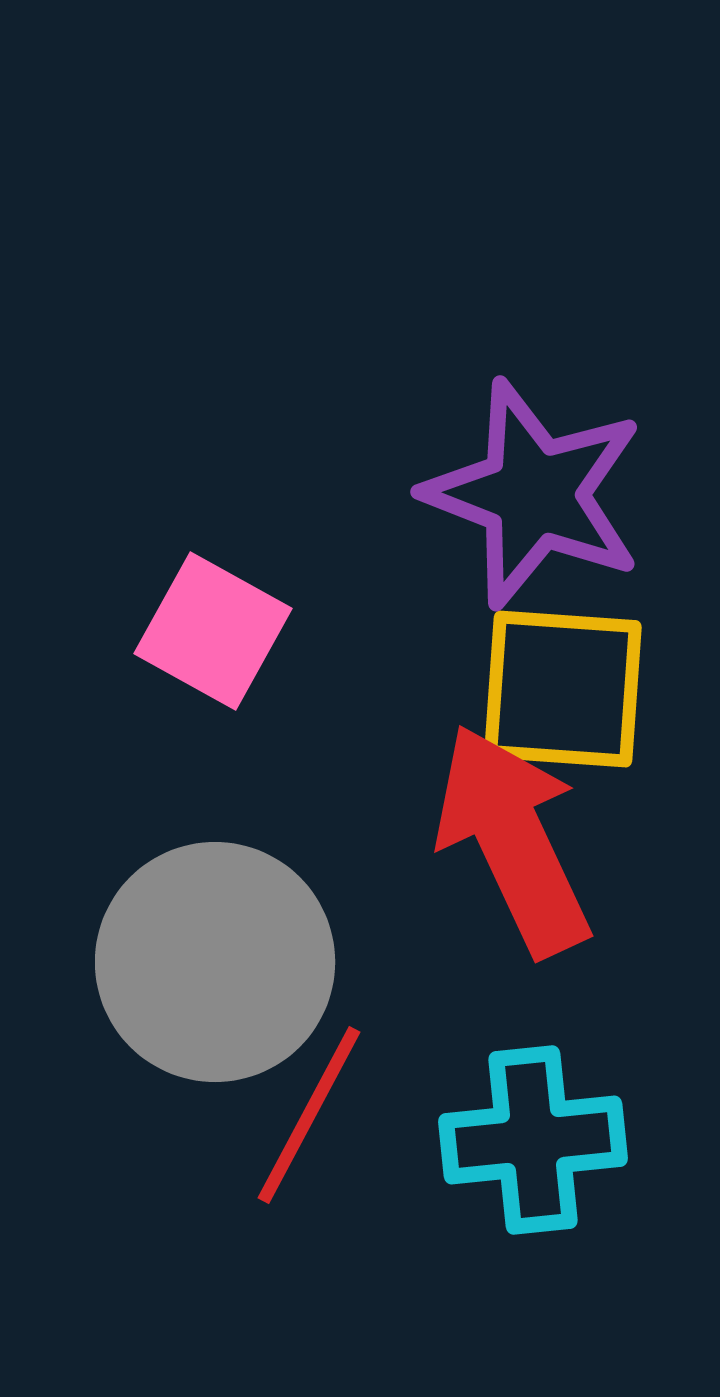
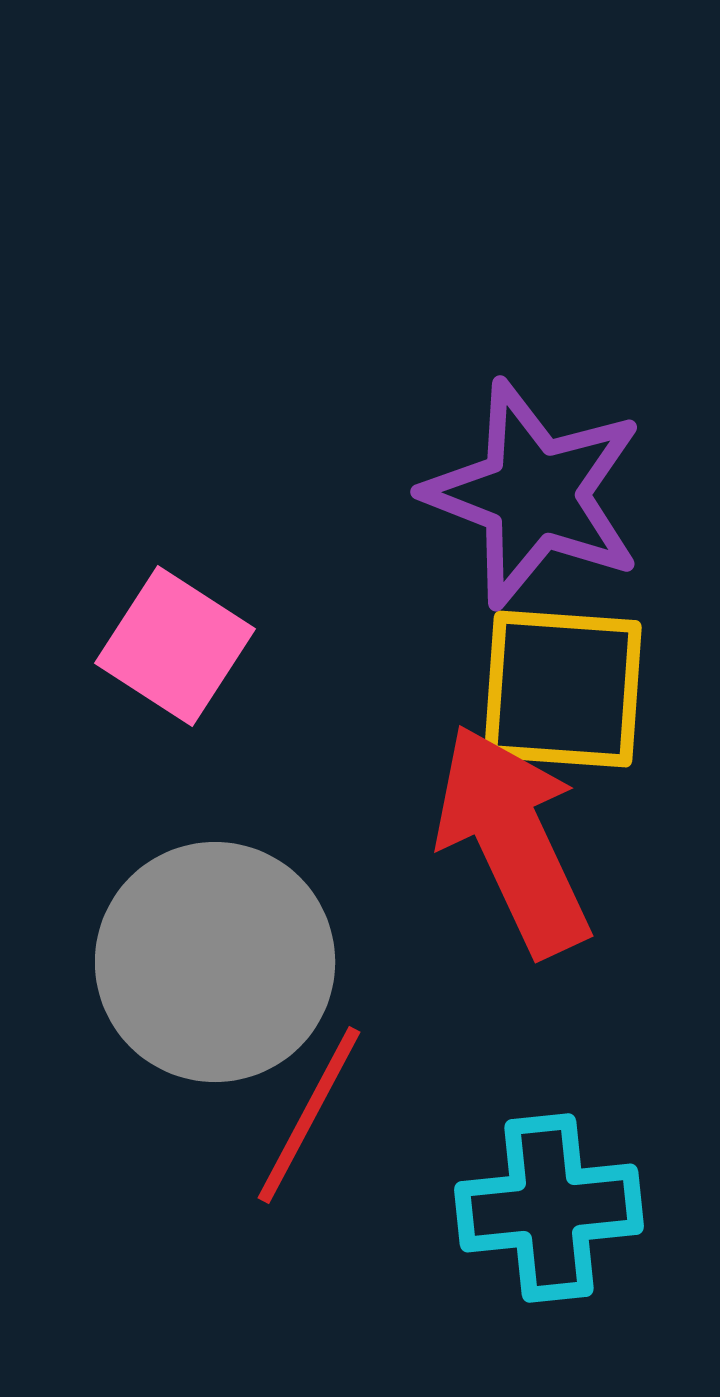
pink square: moved 38 px left, 15 px down; rotated 4 degrees clockwise
cyan cross: moved 16 px right, 68 px down
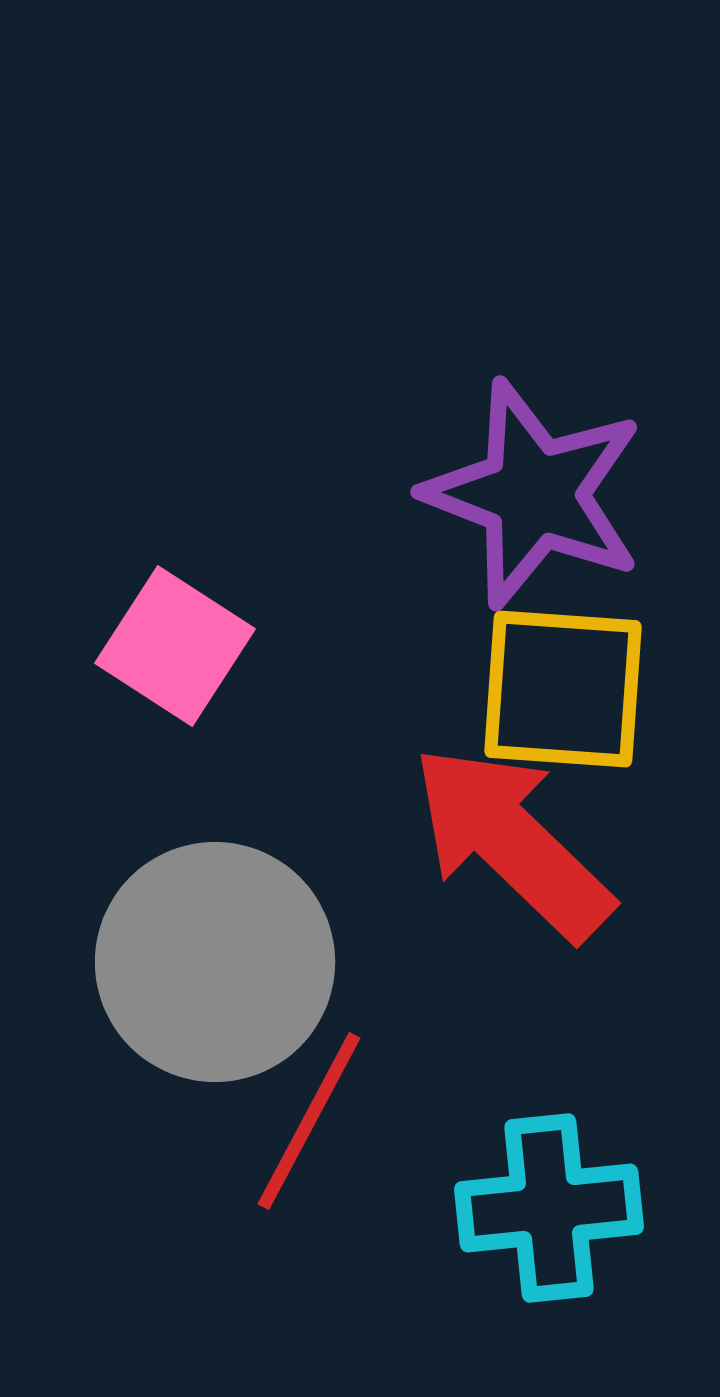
red arrow: moved 1 px left, 2 px down; rotated 21 degrees counterclockwise
red line: moved 6 px down
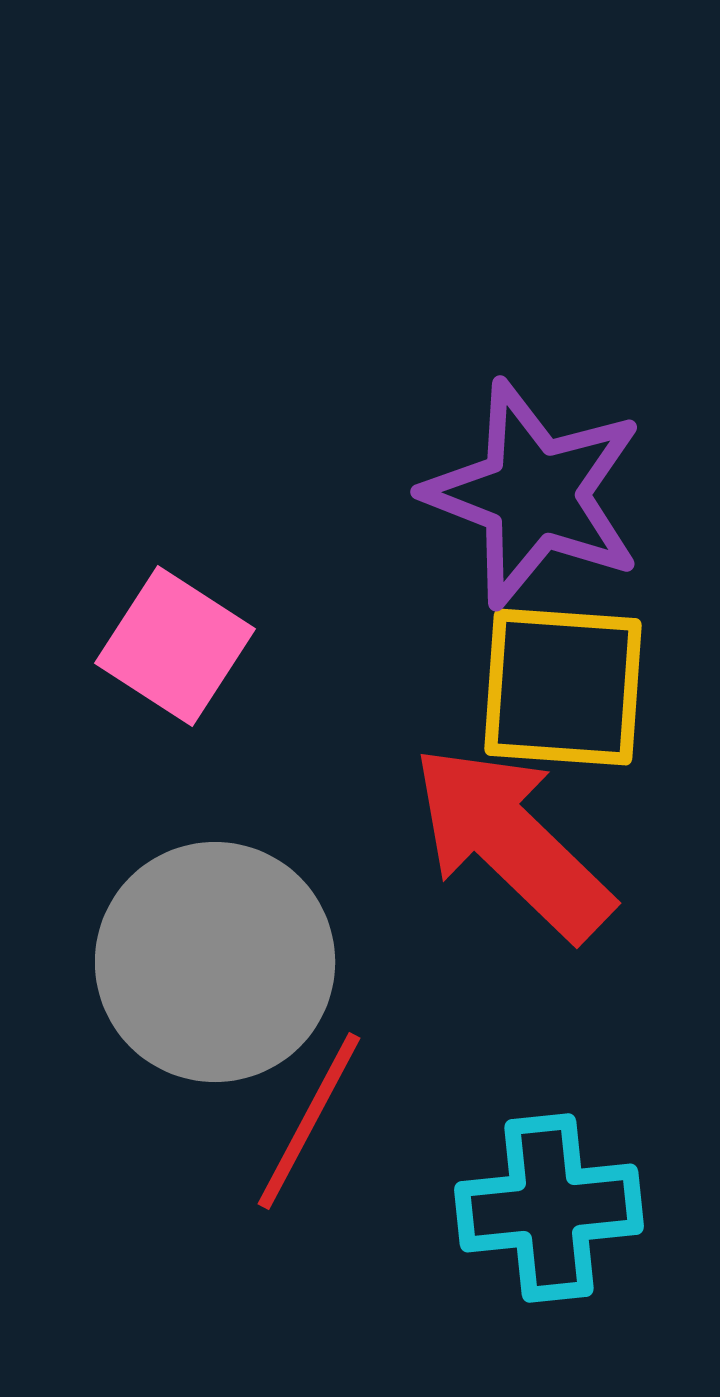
yellow square: moved 2 px up
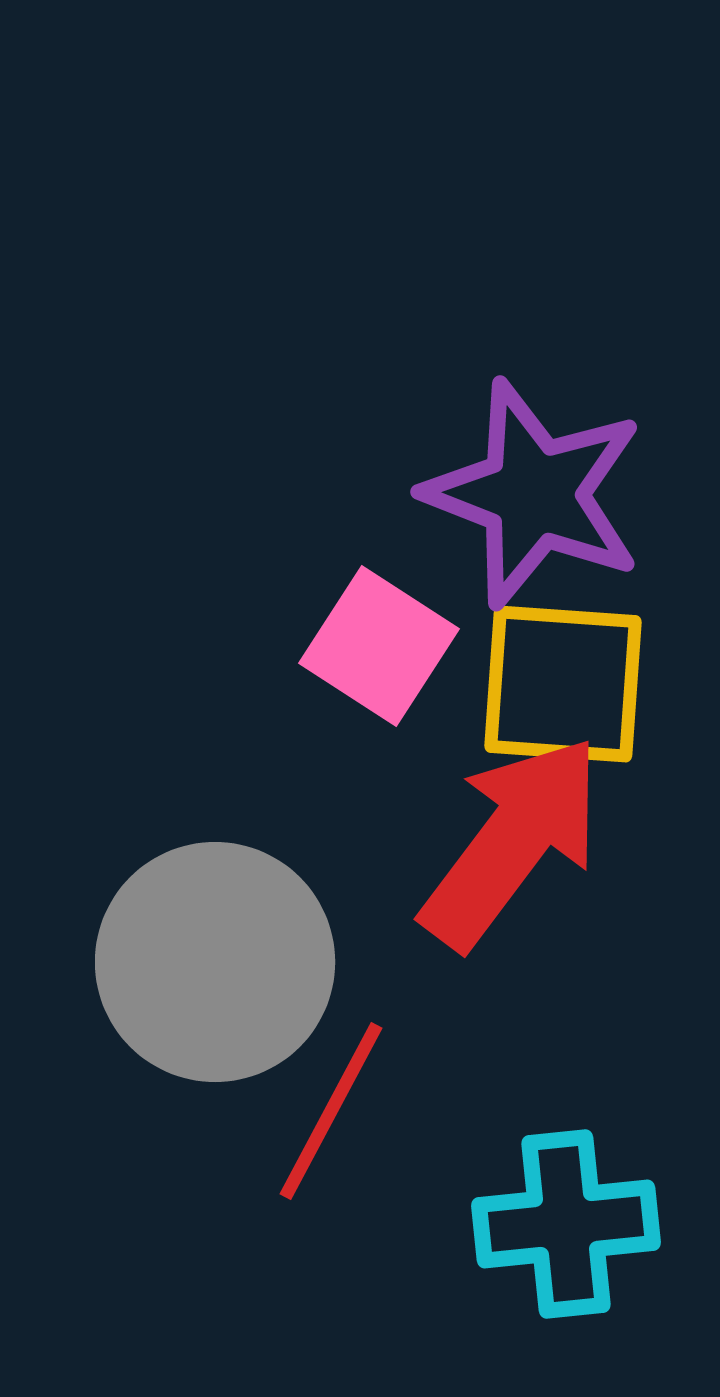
pink square: moved 204 px right
yellow square: moved 3 px up
red arrow: rotated 83 degrees clockwise
red line: moved 22 px right, 10 px up
cyan cross: moved 17 px right, 16 px down
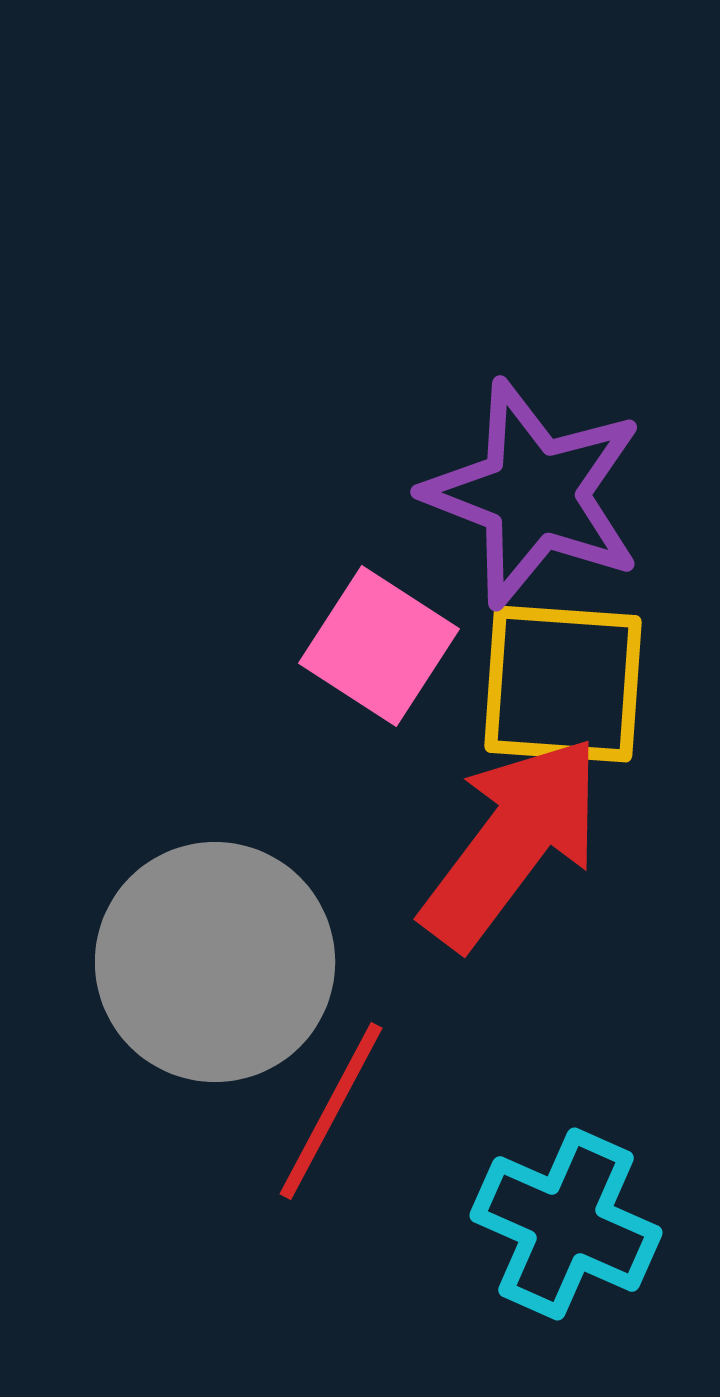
cyan cross: rotated 30 degrees clockwise
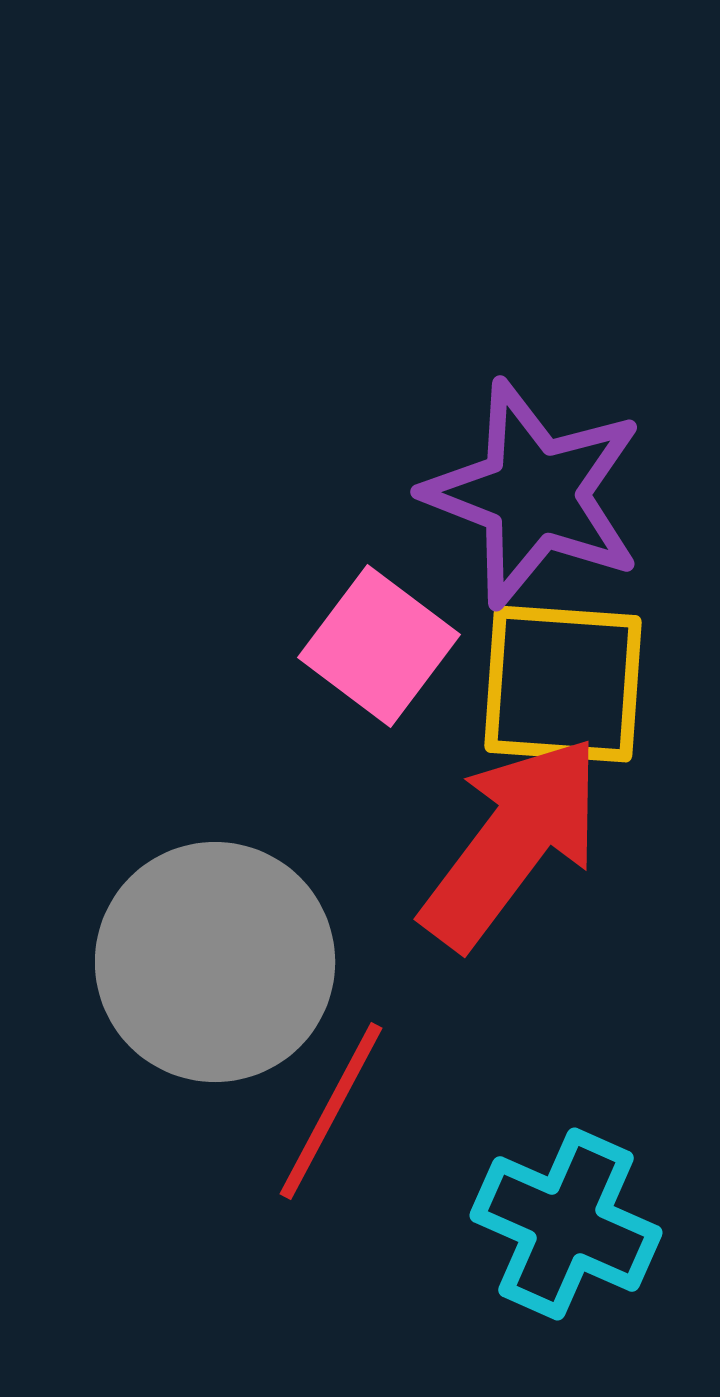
pink square: rotated 4 degrees clockwise
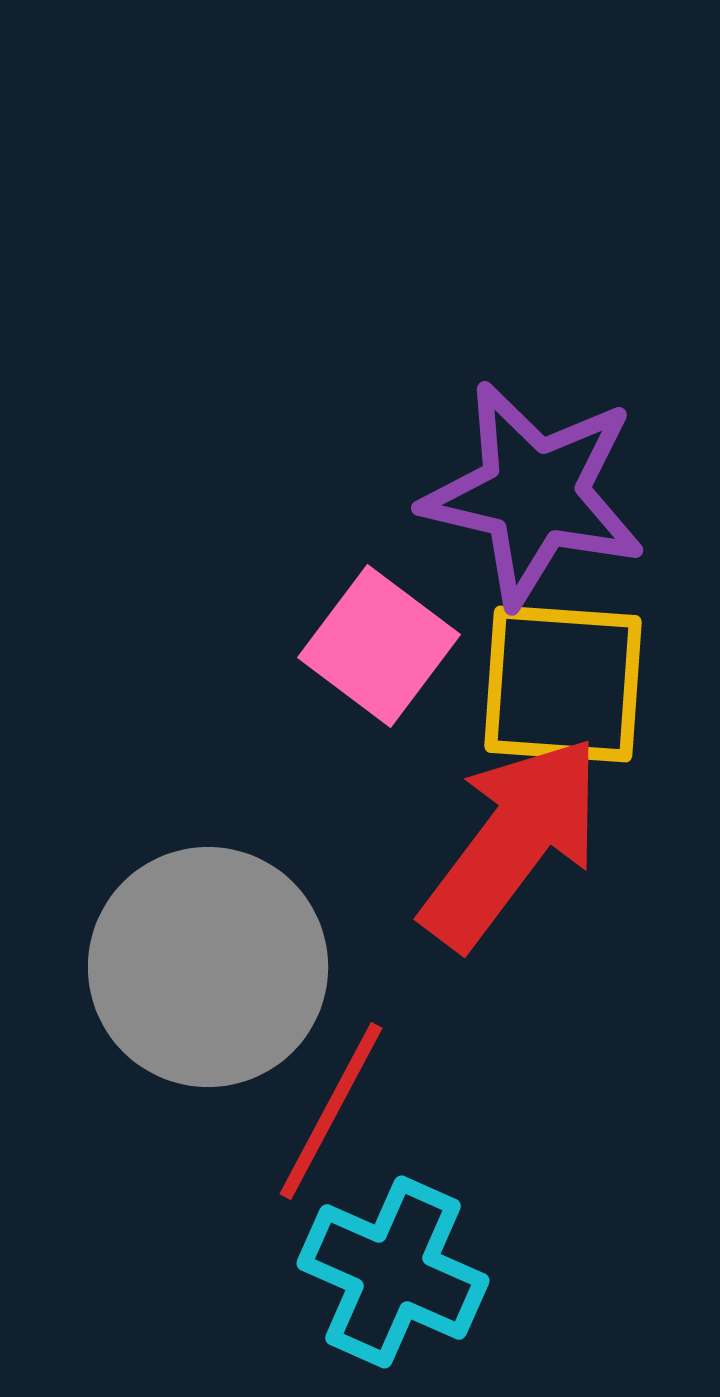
purple star: rotated 8 degrees counterclockwise
gray circle: moved 7 px left, 5 px down
cyan cross: moved 173 px left, 48 px down
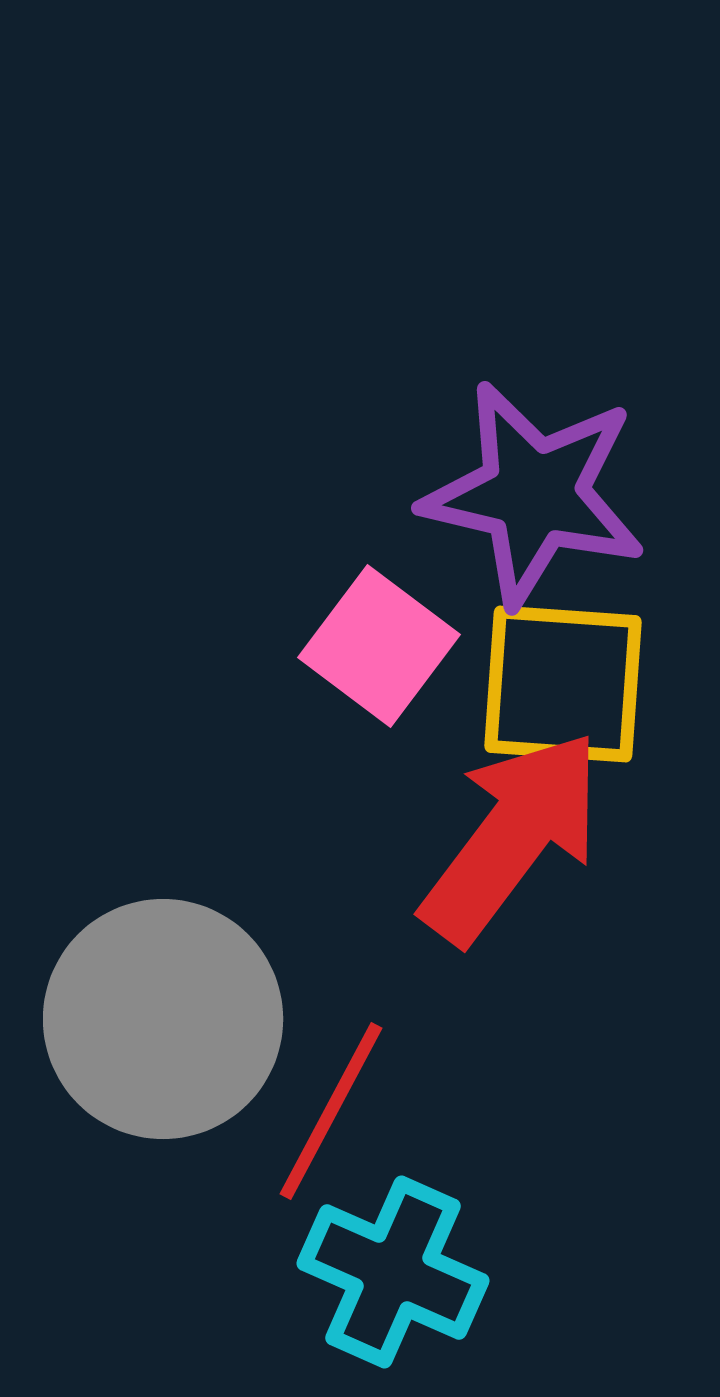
red arrow: moved 5 px up
gray circle: moved 45 px left, 52 px down
